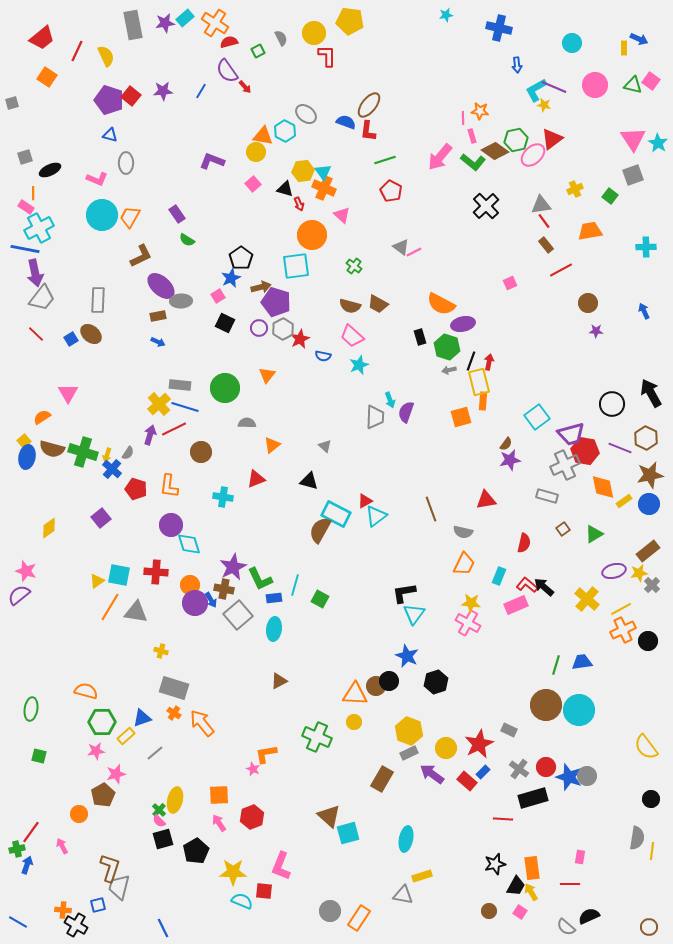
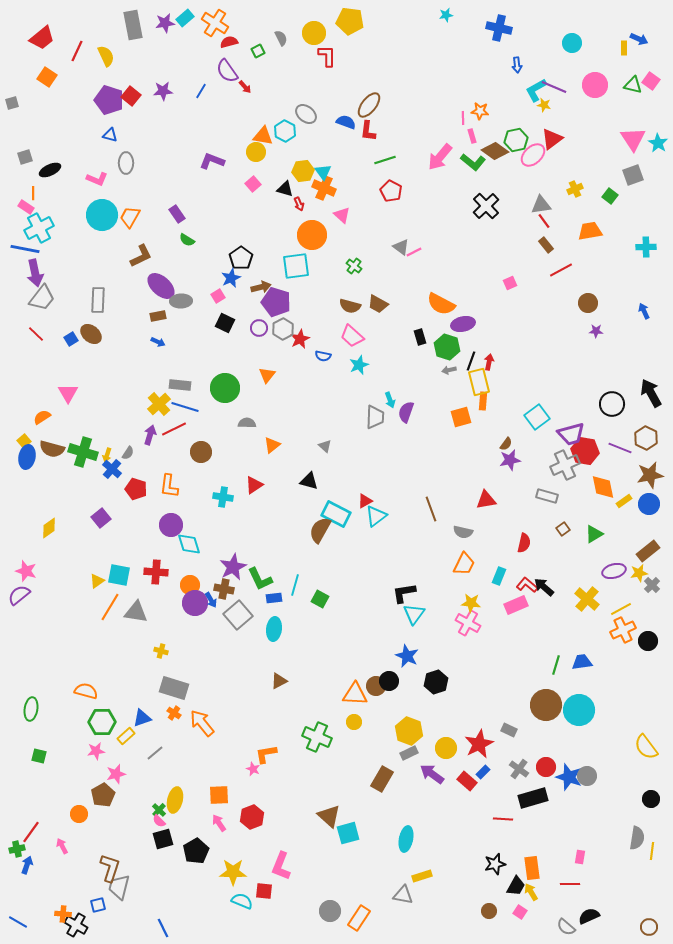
red triangle at (256, 479): moved 2 px left, 6 px down; rotated 12 degrees counterclockwise
orange cross at (63, 910): moved 4 px down
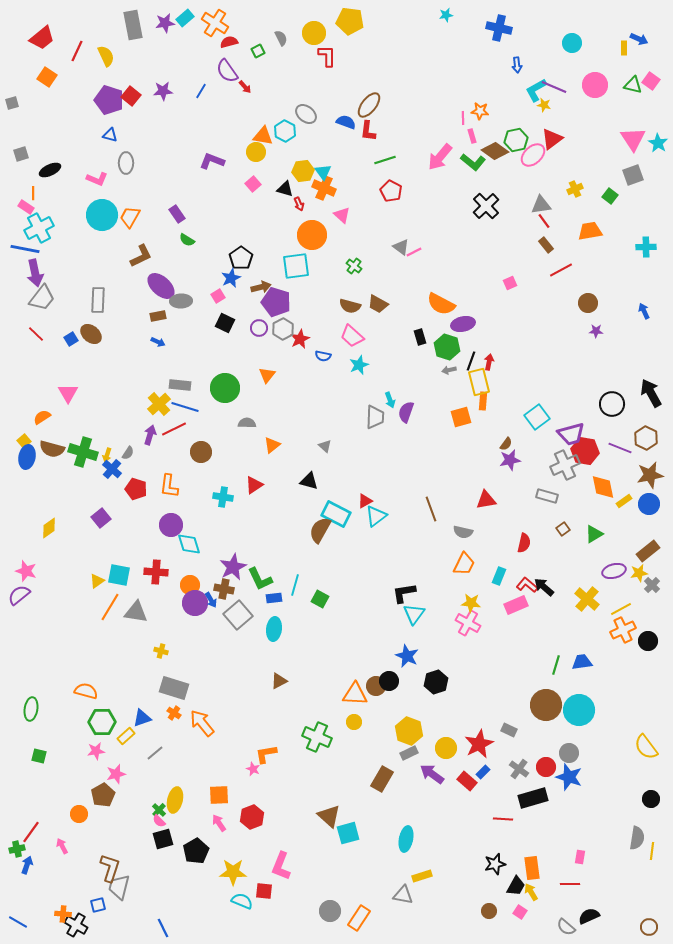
gray square at (25, 157): moved 4 px left, 3 px up
gray circle at (587, 776): moved 18 px left, 23 px up
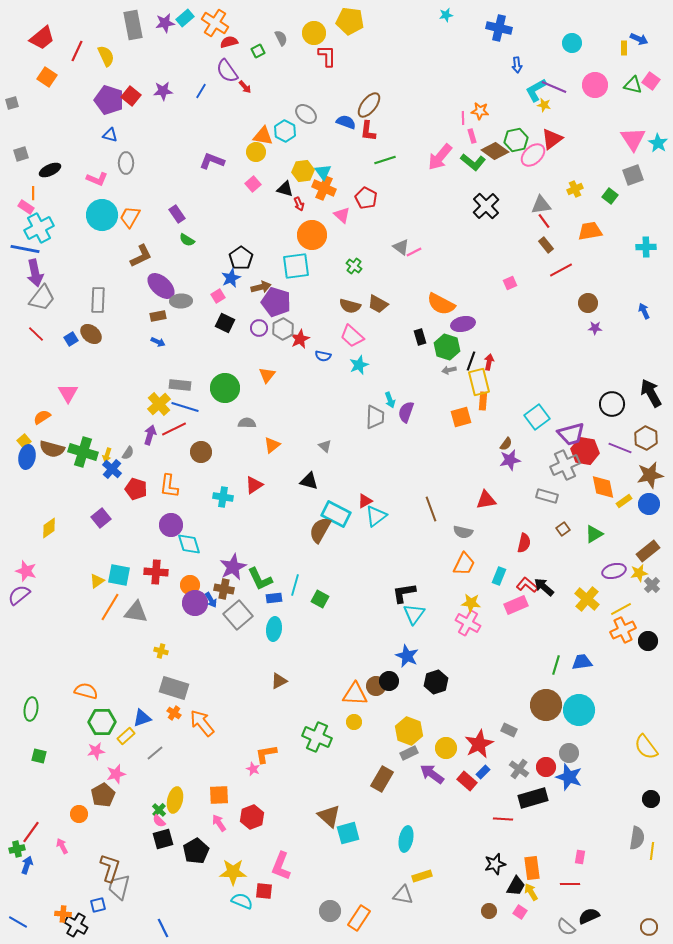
red pentagon at (391, 191): moved 25 px left, 7 px down
purple star at (596, 331): moved 1 px left, 3 px up
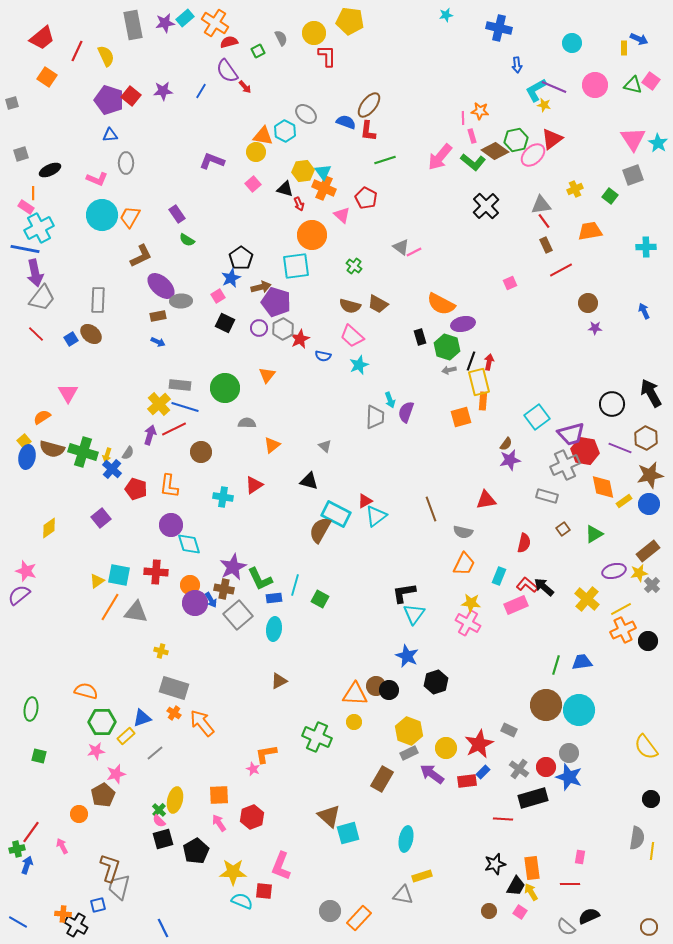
blue triangle at (110, 135): rotated 21 degrees counterclockwise
brown rectangle at (546, 245): rotated 14 degrees clockwise
black circle at (389, 681): moved 9 px down
red rectangle at (467, 781): rotated 48 degrees counterclockwise
orange rectangle at (359, 918): rotated 10 degrees clockwise
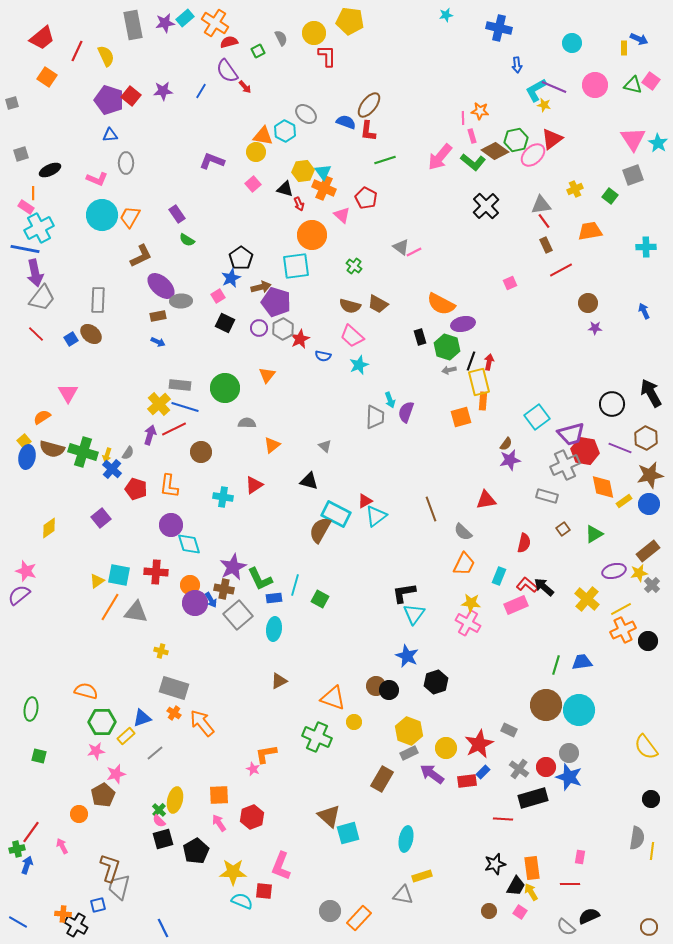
gray semicircle at (463, 532): rotated 30 degrees clockwise
orange triangle at (355, 694): moved 22 px left, 4 px down; rotated 16 degrees clockwise
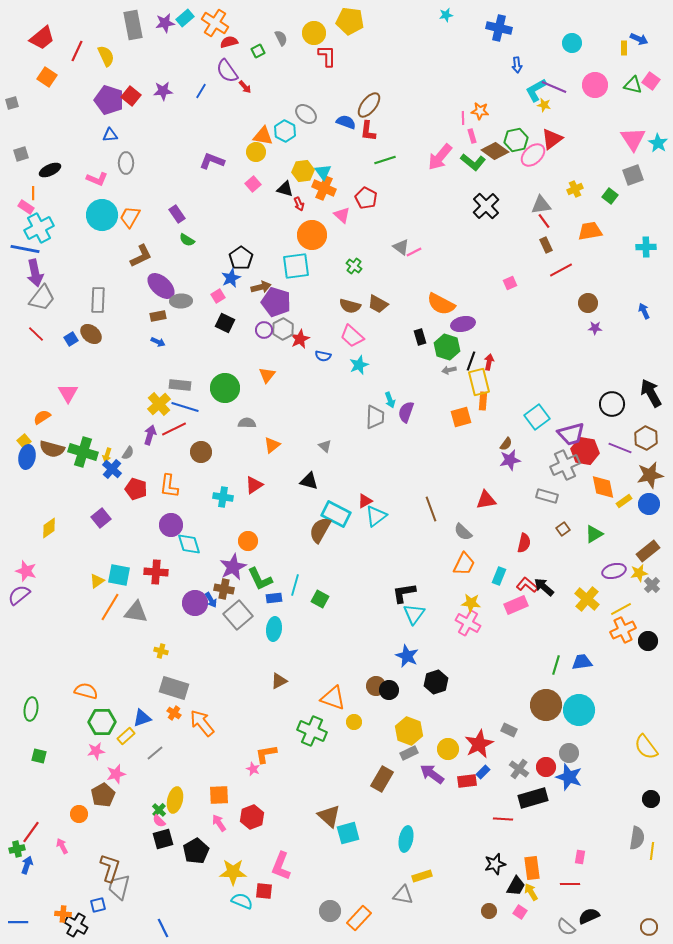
purple circle at (259, 328): moved 5 px right, 2 px down
orange circle at (190, 585): moved 58 px right, 44 px up
green cross at (317, 737): moved 5 px left, 6 px up
yellow circle at (446, 748): moved 2 px right, 1 px down
blue line at (18, 922): rotated 30 degrees counterclockwise
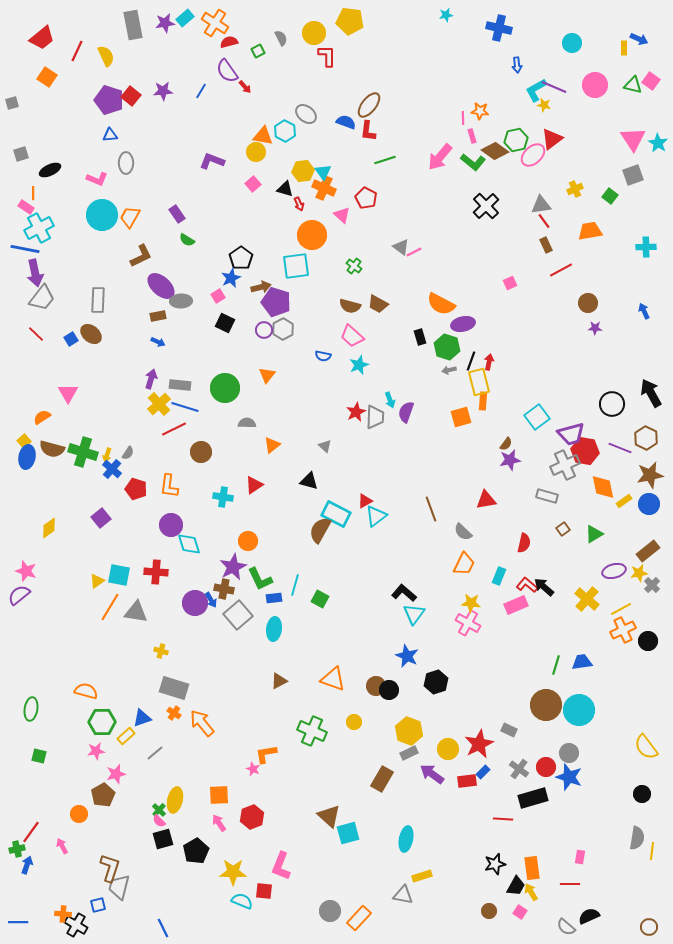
red star at (300, 339): moved 56 px right, 73 px down
purple arrow at (150, 435): moved 1 px right, 56 px up
black L-shape at (404, 593): rotated 50 degrees clockwise
orange triangle at (333, 698): moved 19 px up
black circle at (651, 799): moved 9 px left, 5 px up
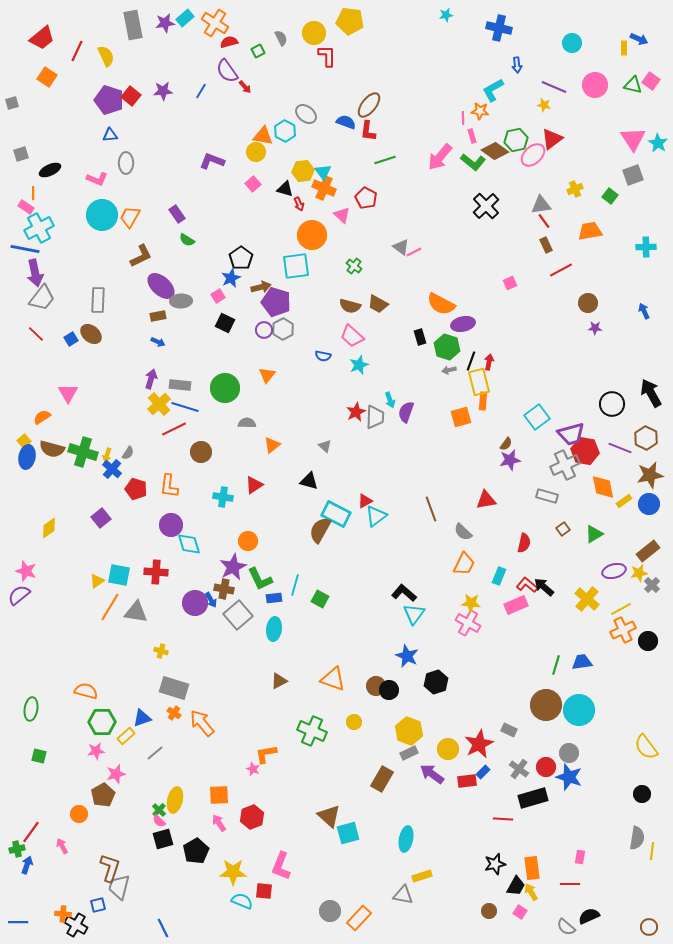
cyan L-shape at (536, 90): moved 43 px left
